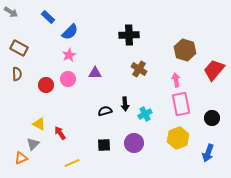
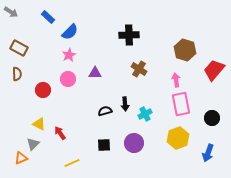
red circle: moved 3 px left, 5 px down
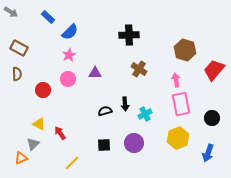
yellow line: rotated 21 degrees counterclockwise
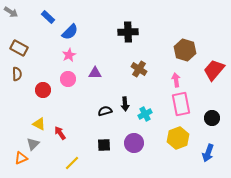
black cross: moved 1 px left, 3 px up
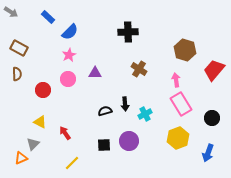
pink rectangle: rotated 20 degrees counterclockwise
yellow triangle: moved 1 px right, 2 px up
red arrow: moved 5 px right
purple circle: moved 5 px left, 2 px up
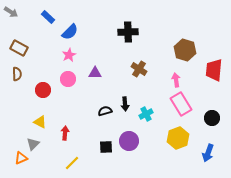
red trapezoid: rotated 35 degrees counterclockwise
cyan cross: moved 1 px right
red arrow: rotated 40 degrees clockwise
black square: moved 2 px right, 2 px down
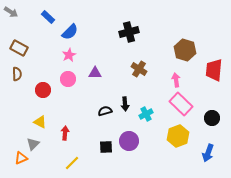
black cross: moved 1 px right; rotated 12 degrees counterclockwise
pink rectangle: rotated 15 degrees counterclockwise
yellow hexagon: moved 2 px up
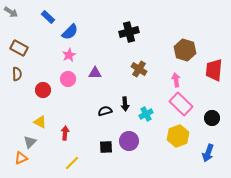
gray triangle: moved 3 px left, 2 px up
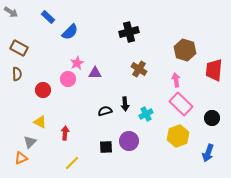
pink star: moved 8 px right, 8 px down
